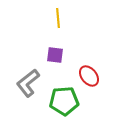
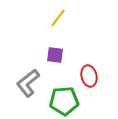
yellow line: rotated 42 degrees clockwise
red ellipse: rotated 25 degrees clockwise
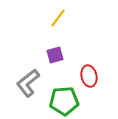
purple square: rotated 24 degrees counterclockwise
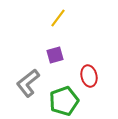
green pentagon: rotated 16 degrees counterclockwise
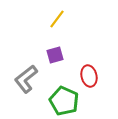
yellow line: moved 1 px left, 1 px down
gray L-shape: moved 2 px left, 4 px up
green pentagon: rotated 28 degrees counterclockwise
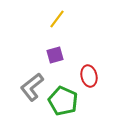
gray L-shape: moved 6 px right, 8 px down
green pentagon: moved 1 px left
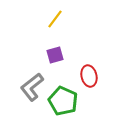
yellow line: moved 2 px left
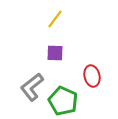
purple square: moved 2 px up; rotated 18 degrees clockwise
red ellipse: moved 3 px right
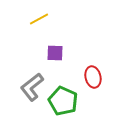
yellow line: moved 16 px left; rotated 24 degrees clockwise
red ellipse: moved 1 px right, 1 px down
